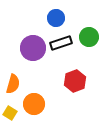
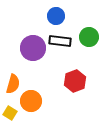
blue circle: moved 2 px up
black rectangle: moved 1 px left, 2 px up; rotated 25 degrees clockwise
orange circle: moved 3 px left, 3 px up
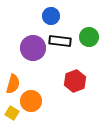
blue circle: moved 5 px left
yellow square: moved 2 px right
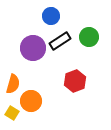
black rectangle: rotated 40 degrees counterclockwise
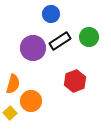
blue circle: moved 2 px up
yellow square: moved 2 px left; rotated 16 degrees clockwise
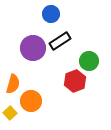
green circle: moved 24 px down
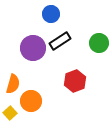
green circle: moved 10 px right, 18 px up
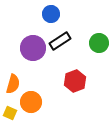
orange circle: moved 1 px down
yellow square: rotated 24 degrees counterclockwise
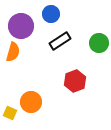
purple circle: moved 12 px left, 22 px up
orange semicircle: moved 32 px up
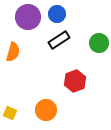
blue circle: moved 6 px right
purple circle: moved 7 px right, 9 px up
black rectangle: moved 1 px left, 1 px up
orange circle: moved 15 px right, 8 px down
